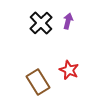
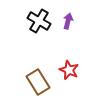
black cross: moved 2 px left, 2 px up; rotated 15 degrees counterclockwise
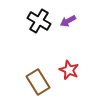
purple arrow: rotated 133 degrees counterclockwise
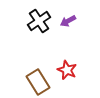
black cross: rotated 25 degrees clockwise
red star: moved 2 px left
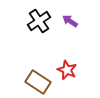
purple arrow: moved 2 px right; rotated 63 degrees clockwise
brown rectangle: rotated 25 degrees counterclockwise
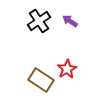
red star: moved 1 px up; rotated 18 degrees clockwise
brown rectangle: moved 3 px right, 2 px up
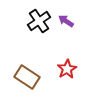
purple arrow: moved 4 px left
brown rectangle: moved 14 px left, 3 px up
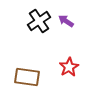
red star: moved 2 px right, 2 px up
brown rectangle: rotated 25 degrees counterclockwise
